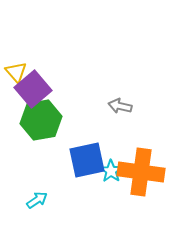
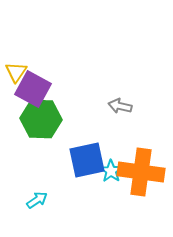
yellow triangle: rotated 15 degrees clockwise
purple square: rotated 21 degrees counterclockwise
green hexagon: moved 1 px up; rotated 12 degrees clockwise
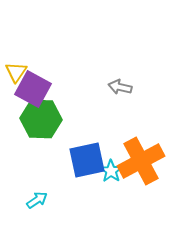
gray arrow: moved 19 px up
orange cross: moved 11 px up; rotated 36 degrees counterclockwise
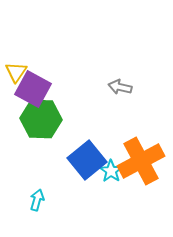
blue square: rotated 27 degrees counterclockwise
cyan arrow: rotated 40 degrees counterclockwise
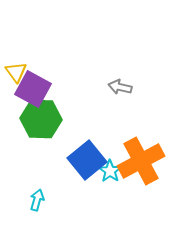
yellow triangle: rotated 10 degrees counterclockwise
cyan star: moved 1 px left
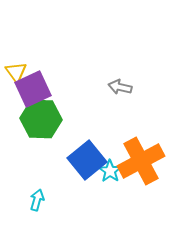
purple square: rotated 36 degrees clockwise
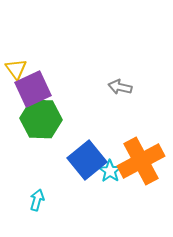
yellow triangle: moved 3 px up
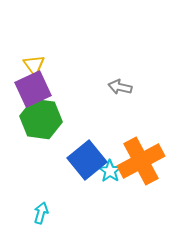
yellow triangle: moved 18 px right, 4 px up
green hexagon: rotated 6 degrees clockwise
cyan arrow: moved 4 px right, 13 px down
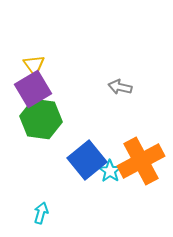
purple square: rotated 6 degrees counterclockwise
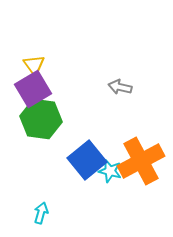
cyan star: rotated 20 degrees counterclockwise
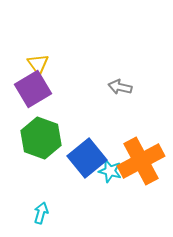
yellow triangle: moved 4 px right, 1 px up
green hexagon: moved 19 px down; rotated 12 degrees clockwise
blue square: moved 2 px up
